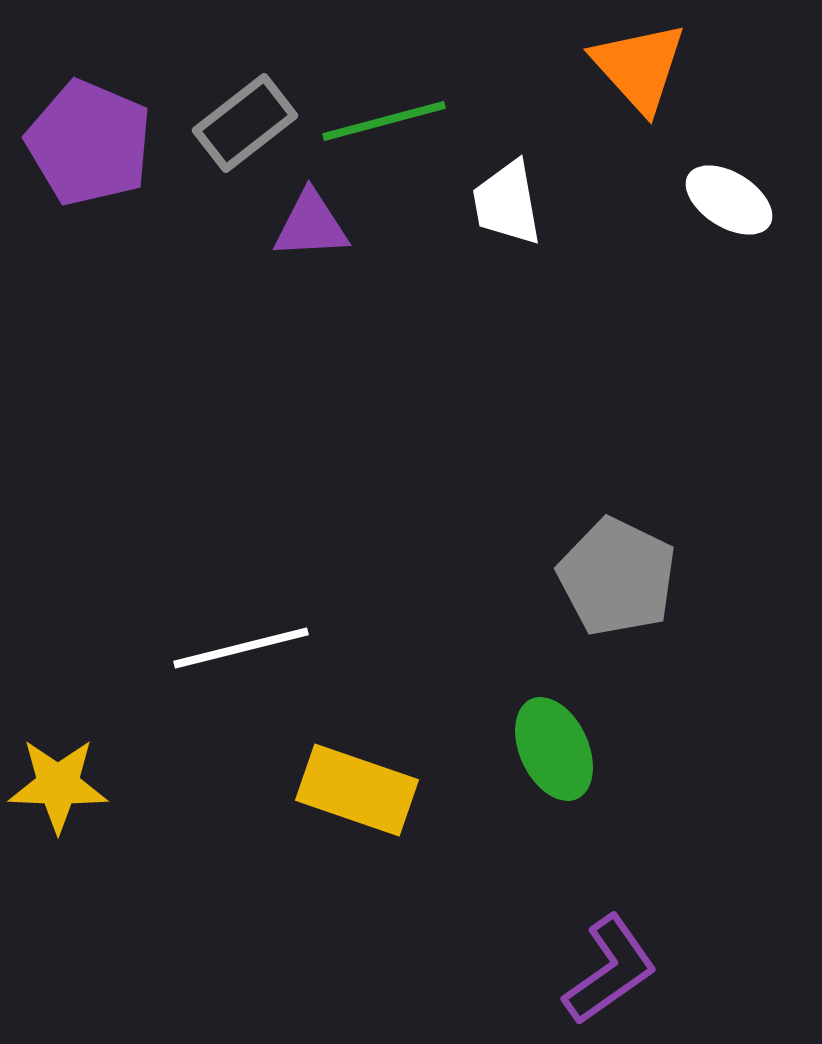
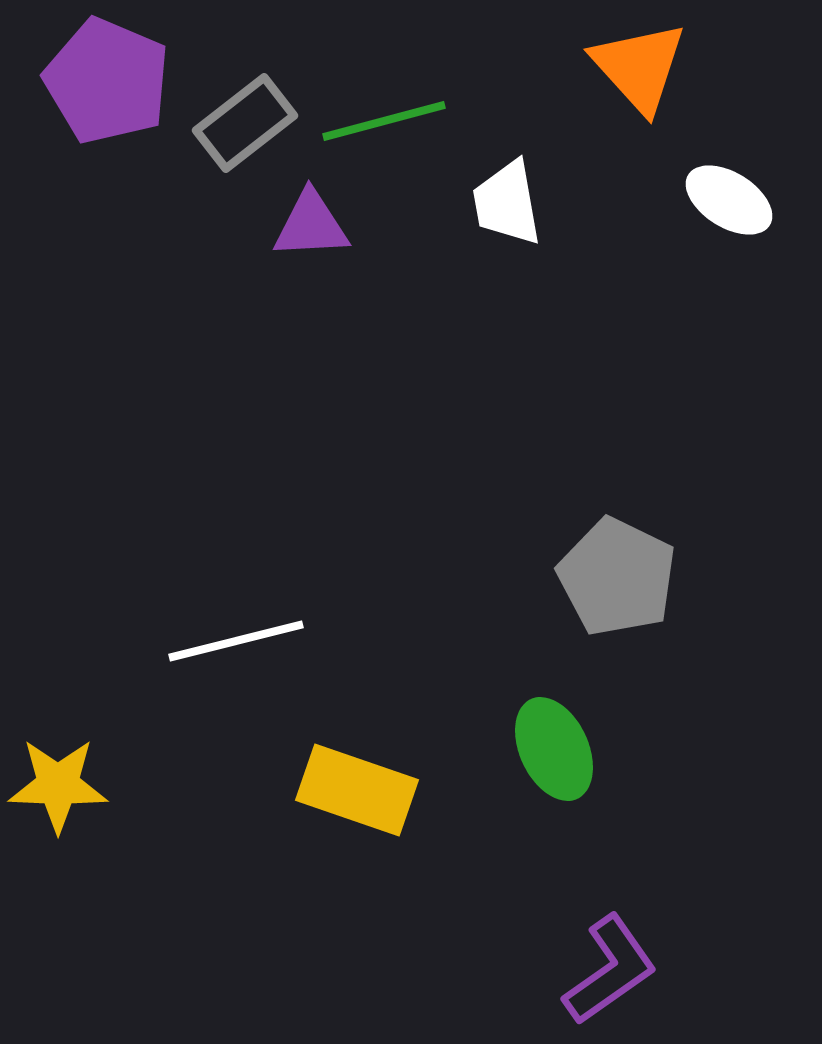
purple pentagon: moved 18 px right, 62 px up
white line: moved 5 px left, 7 px up
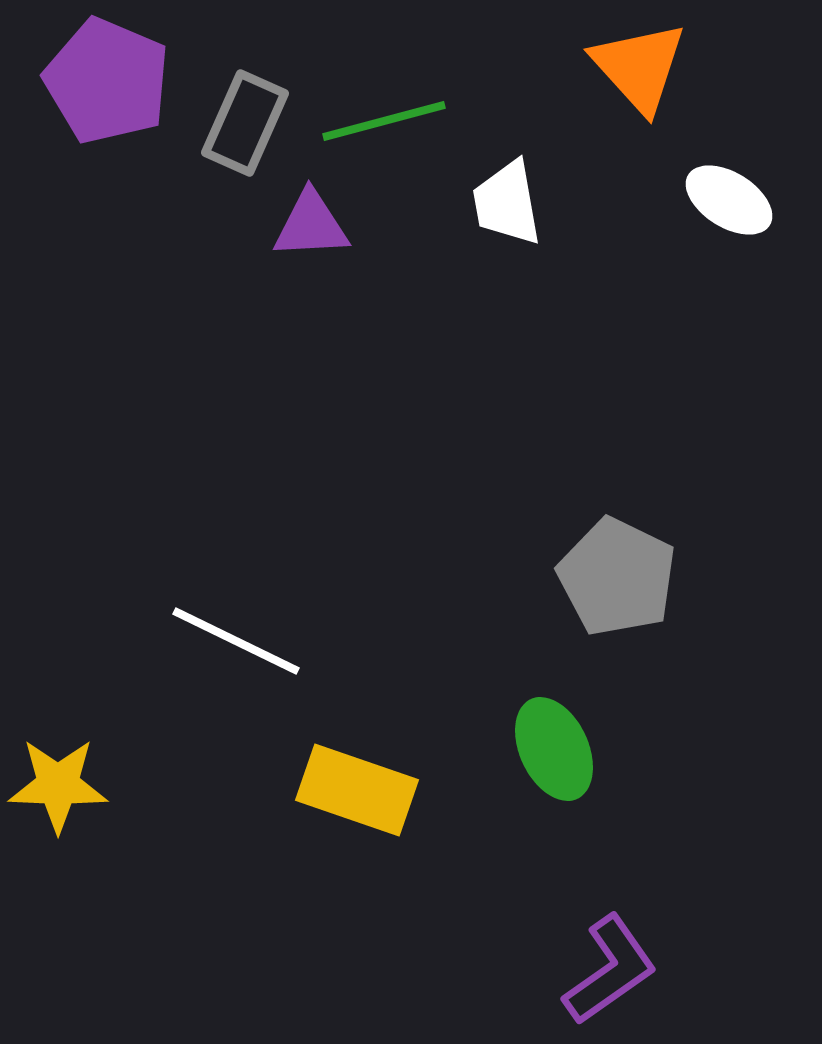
gray rectangle: rotated 28 degrees counterclockwise
white line: rotated 40 degrees clockwise
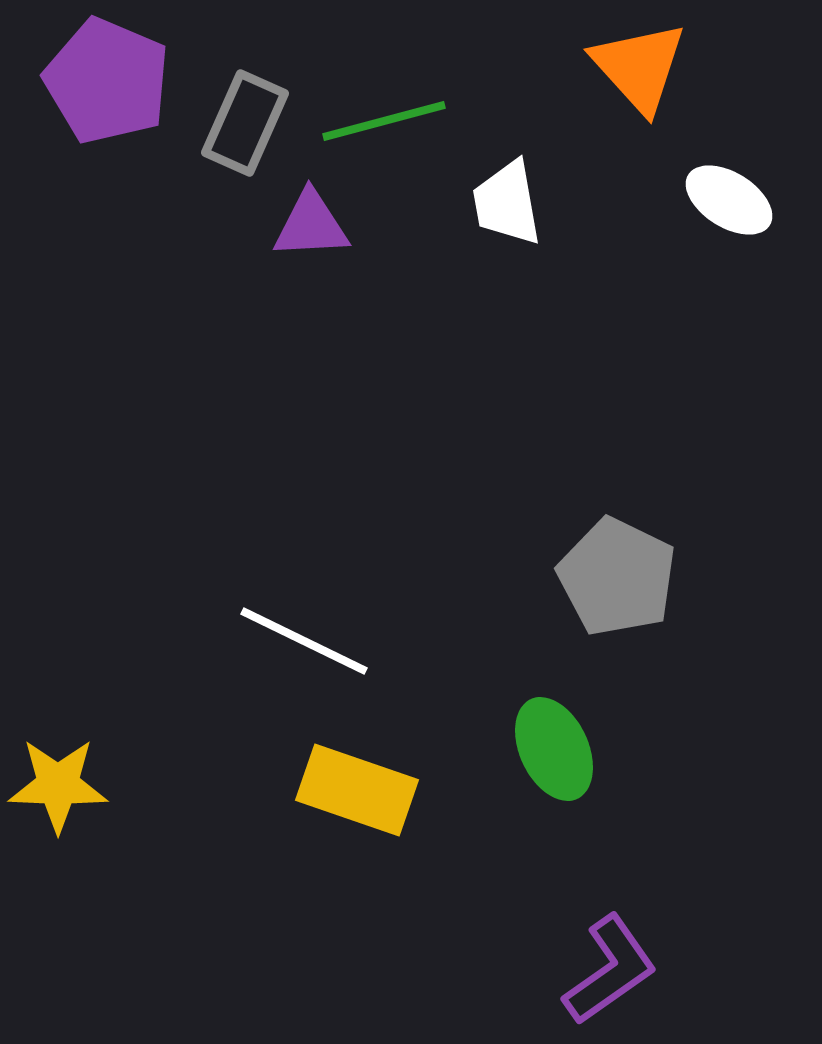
white line: moved 68 px right
